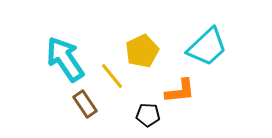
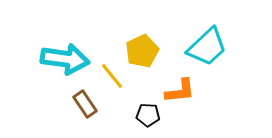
cyan arrow: rotated 132 degrees clockwise
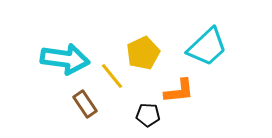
yellow pentagon: moved 1 px right, 2 px down
orange L-shape: moved 1 px left
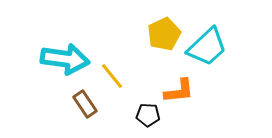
yellow pentagon: moved 21 px right, 19 px up
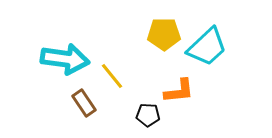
yellow pentagon: rotated 24 degrees clockwise
brown rectangle: moved 1 px left, 1 px up
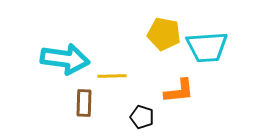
yellow pentagon: rotated 12 degrees clockwise
cyan trapezoid: rotated 39 degrees clockwise
yellow line: rotated 52 degrees counterclockwise
brown rectangle: rotated 36 degrees clockwise
black pentagon: moved 6 px left, 2 px down; rotated 15 degrees clockwise
